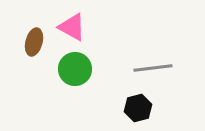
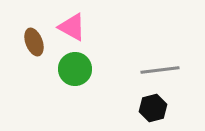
brown ellipse: rotated 36 degrees counterclockwise
gray line: moved 7 px right, 2 px down
black hexagon: moved 15 px right
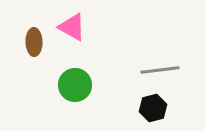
brown ellipse: rotated 20 degrees clockwise
green circle: moved 16 px down
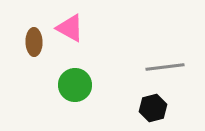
pink triangle: moved 2 px left, 1 px down
gray line: moved 5 px right, 3 px up
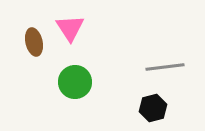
pink triangle: rotated 28 degrees clockwise
brown ellipse: rotated 12 degrees counterclockwise
green circle: moved 3 px up
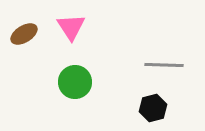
pink triangle: moved 1 px right, 1 px up
brown ellipse: moved 10 px left, 8 px up; rotated 72 degrees clockwise
gray line: moved 1 px left, 2 px up; rotated 9 degrees clockwise
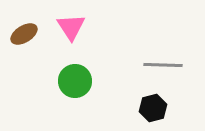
gray line: moved 1 px left
green circle: moved 1 px up
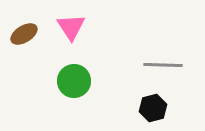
green circle: moved 1 px left
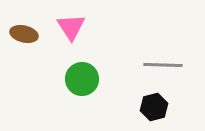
brown ellipse: rotated 44 degrees clockwise
green circle: moved 8 px right, 2 px up
black hexagon: moved 1 px right, 1 px up
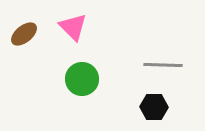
pink triangle: moved 2 px right; rotated 12 degrees counterclockwise
brown ellipse: rotated 52 degrees counterclockwise
black hexagon: rotated 16 degrees clockwise
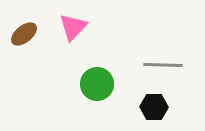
pink triangle: rotated 28 degrees clockwise
green circle: moved 15 px right, 5 px down
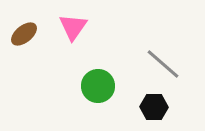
pink triangle: rotated 8 degrees counterclockwise
gray line: moved 1 px up; rotated 39 degrees clockwise
green circle: moved 1 px right, 2 px down
